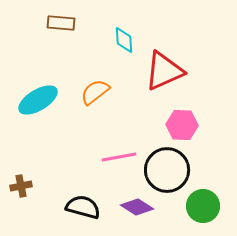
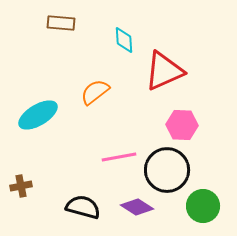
cyan ellipse: moved 15 px down
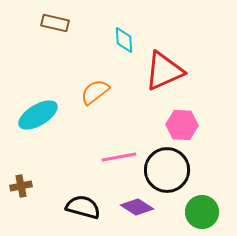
brown rectangle: moved 6 px left; rotated 8 degrees clockwise
green circle: moved 1 px left, 6 px down
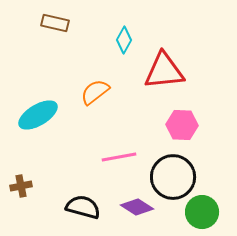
cyan diamond: rotated 32 degrees clockwise
red triangle: rotated 18 degrees clockwise
black circle: moved 6 px right, 7 px down
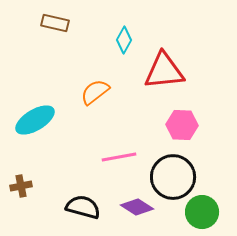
cyan ellipse: moved 3 px left, 5 px down
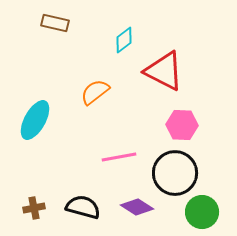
cyan diamond: rotated 24 degrees clockwise
red triangle: rotated 33 degrees clockwise
cyan ellipse: rotated 30 degrees counterclockwise
black circle: moved 2 px right, 4 px up
brown cross: moved 13 px right, 22 px down
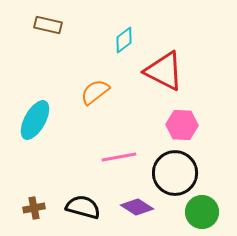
brown rectangle: moved 7 px left, 2 px down
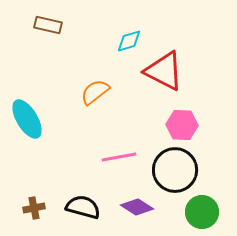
cyan diamond: moved 5 px right, 1 px down; rotated 20 degrees clockwise
cyan ellipse: moved 8 px left, 1 px up; rotated 60 degrees counterclockwise
black circle: moved 3 px up
